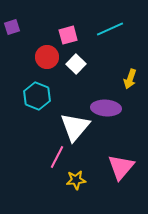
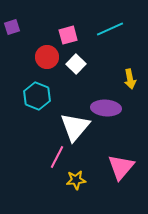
yellow arrow: rotated 30 degrees counterclockwise
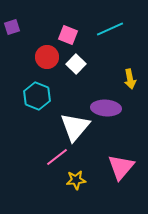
pink square: rotated 36 degrees clockwise
pink line: rotated 25 degrees clockwise
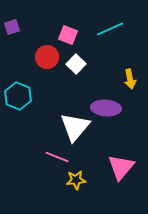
cyan hexagon: moved 19 px left
pink line: rotated 60 degrees clockwise
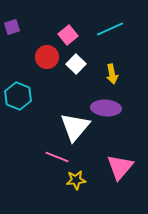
pink square: rotated 30 degrees clockwise
yellow arrow: moved 18 px left, 5 px up
pink triangle: moved 1 px left
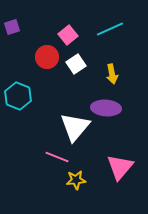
white square: rotated 12 degrees clockwise
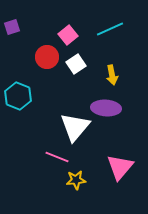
yellow arrow: moved 1 px down
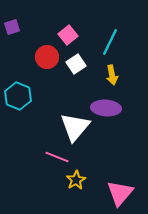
cyan line: moved 13 px down; rotated 40 degrees counterclockwise
pink triangle: moved 26 px down
yellow star: rotated 24 degrees counterclockwise
